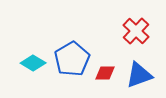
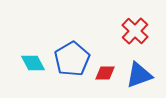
red cross: moved 1 px left
cyan diamond: rotated 30 degrees clockwise
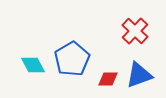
cyan diamond: moved 2 px down
red diamond: moved 3 px right, 6 px down
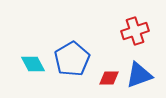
red cross: rotated 28 degrees clockwise
cyan diamond: moved 1 px up
red diamond: moved 1 px right, 1 px up
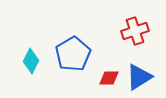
blue pentagon: moved 1 px right, 5 px up
cyan diamond: moved 2 px left, 3 px up; rotated 55 degrees clockwise
blue triangle: moved 2 px down; rotated 12 degrees counterclockwise
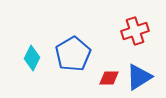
cyan diamond: moved 1 px right, 3 px up
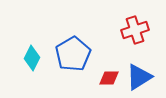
red cross: moved 1 px up
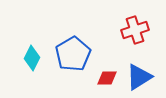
red diamond: moved 2 px left
